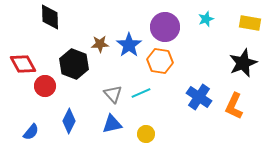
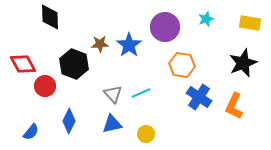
orange hexagon: moved 22 px right, 4 px down
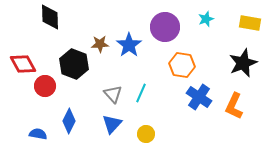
cyan line: rotated 42 degrees counterclockwise
blue triangle: rotated 35 degrees counterclockwise
blue semicircle: moved 7 px right, 2 px down; rotated 120 degrees counterclockwise
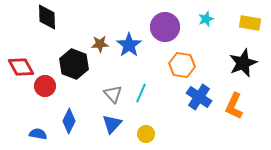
black diamond: moved 3 px left
red diamond: moved 2 px left, 3 px down
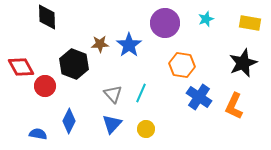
purple circle: moved 4 px up
yellow circle: moved 5 px up
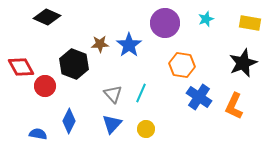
black diamond: rotated 64 degrees counterclockwise
